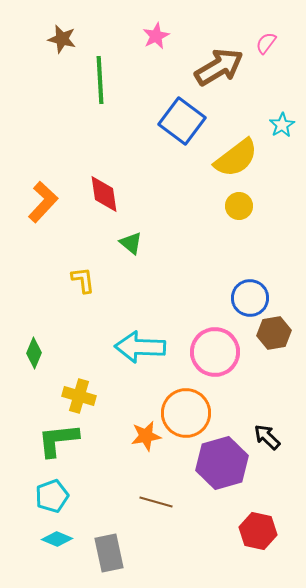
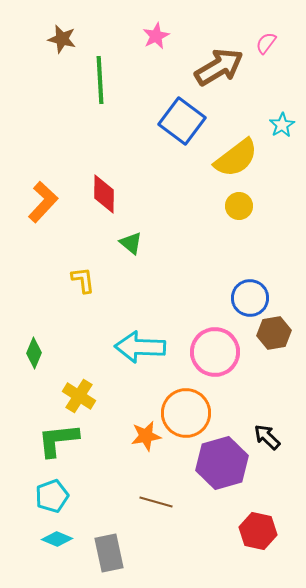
red diamond: rotated 9 degrees clockwise
yellow cross: rotated 16 degrees clockwise
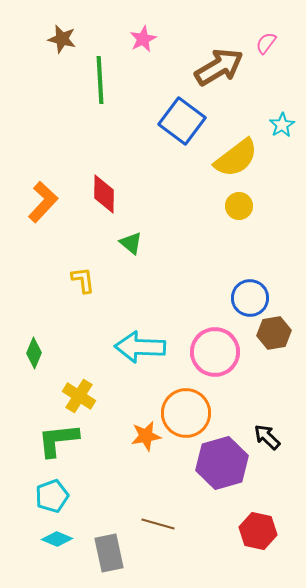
pink star: moved 13 px left, 3 px down
brown line: moved 2 px right, 22 px down
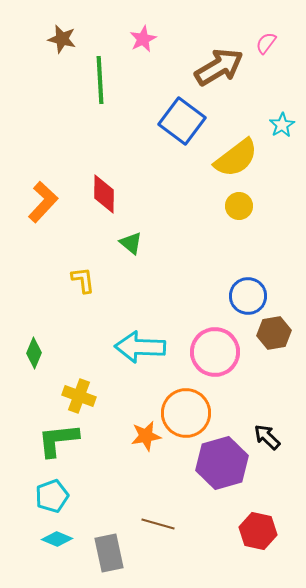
blue circle: moved 2 px left, 2 px up
yellow cross: rotated 12 degrees counterclockwise
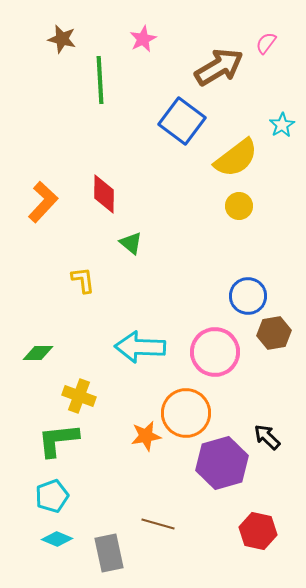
green diamond: moved 4 px right; rotated 68 degrees clockwise
